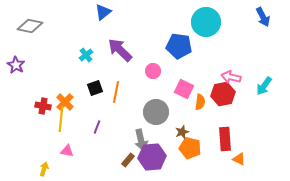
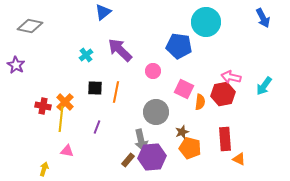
blue arrow: moved 1 px down
black square: rotated 21 degrees clockwise
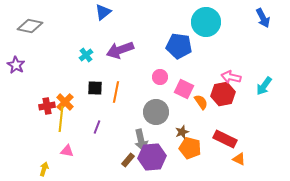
purple arrow: rotated 64 degrees counterclockwise
pink circle: moved 7 px right, 6 px down
orange semicircle: moved 1 px right; rotated 42 degrees counterclockwise
red cross: moved 4 px right; rotated 21 degrees counterclockwise
red rectangle: rotated 60 degrees counterclockwise
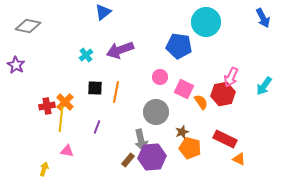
gray diamond: moved 2 px left
pink arrow: rotated 78 degrees counterclockwise
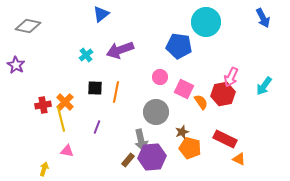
blue triangle: moved 2 px left, 2 px down
red cross: moved 4 px left, 1 px up
yellow line: rotated 20 degrees counterclockwise
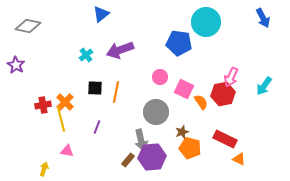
blue pentagon: moved 3 px up
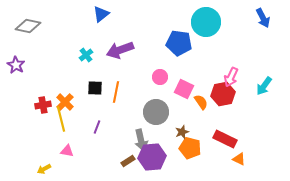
brown rectangle: moved 1 px down; rotated 16 degrees clockwise
yellow arrow: rotated 136 degrees counterclockwise
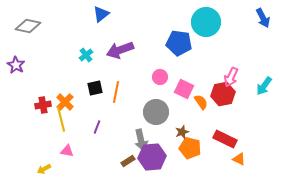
black square: rotated 14 degrees counterclockwise
